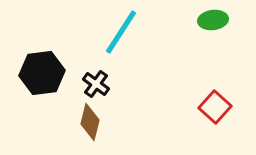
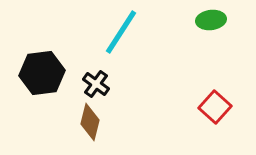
green ellipse: moved 2 px left
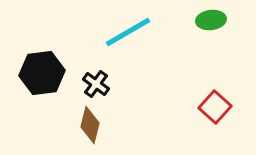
cyan line: moved 7 px right; rotated 27 degrees clockwise
brown diamond: moved 3 px down
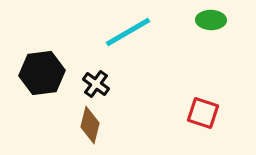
green ellipse: rotated 8 degrees clockwise
red square: moved 12 px left, 6 px down; rotated 24 degrees counterclockwise
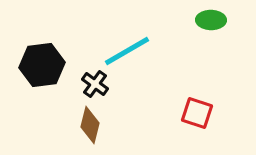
cyan line: moved 1 px left, 19 px down
black hexagon: moved 8 px up
black cross: moved 1 px left
red square: moved 6 px left
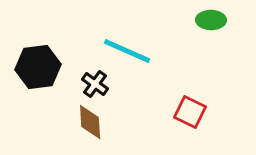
cyan line: rotated 54 degrees clockwise
black hexagon: moved 4 px left, 2 px down
red square: moved 7 px left, 1 px up; rotated 8 degrees clockwise
brown diamond: moved 3 px up; rotated 18 degrees counterclockwise
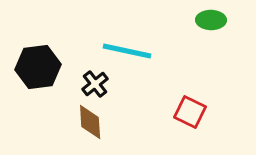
cyan line: rotated 12 degrees counterclockwise
black cross: rotated 16 degrees clockwise
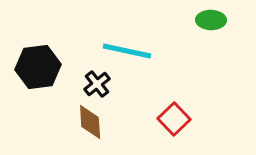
black cross: moved 2 px right
red square: moved 16 px left, 7 px down; rotated 20 degrees clockwise
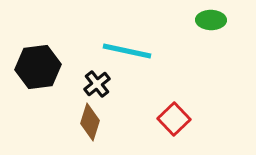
brown diamond: rotated 21 degrees clockwise
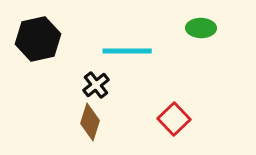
green ellipse: moved 10 px left, 8 px down
cyan line: rotated 12 degrees counterclockwise
black hexagon: moved 28 px up; rotated 6 degrees counterclockwise
black cross: moved 1 px left, 1 px down
